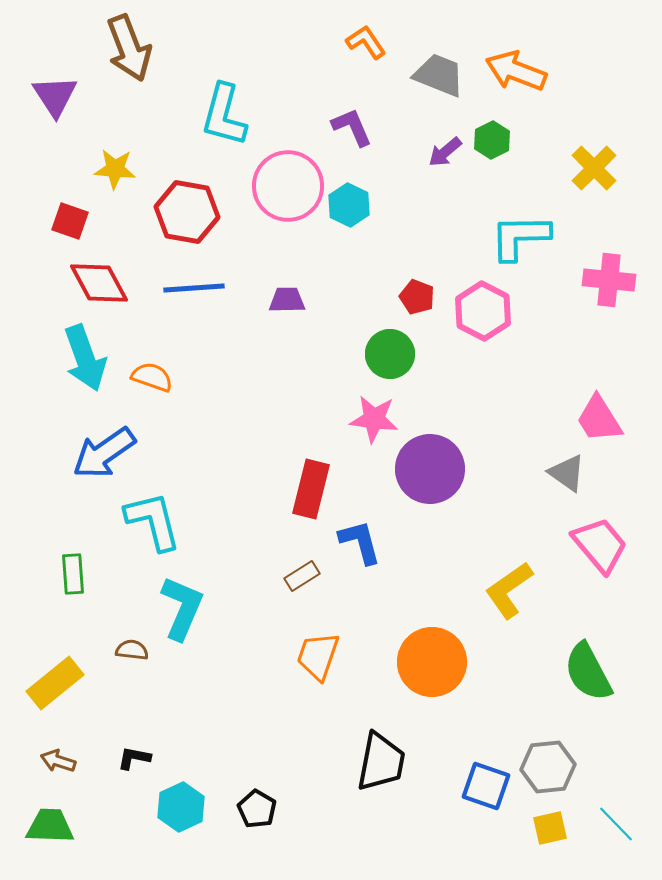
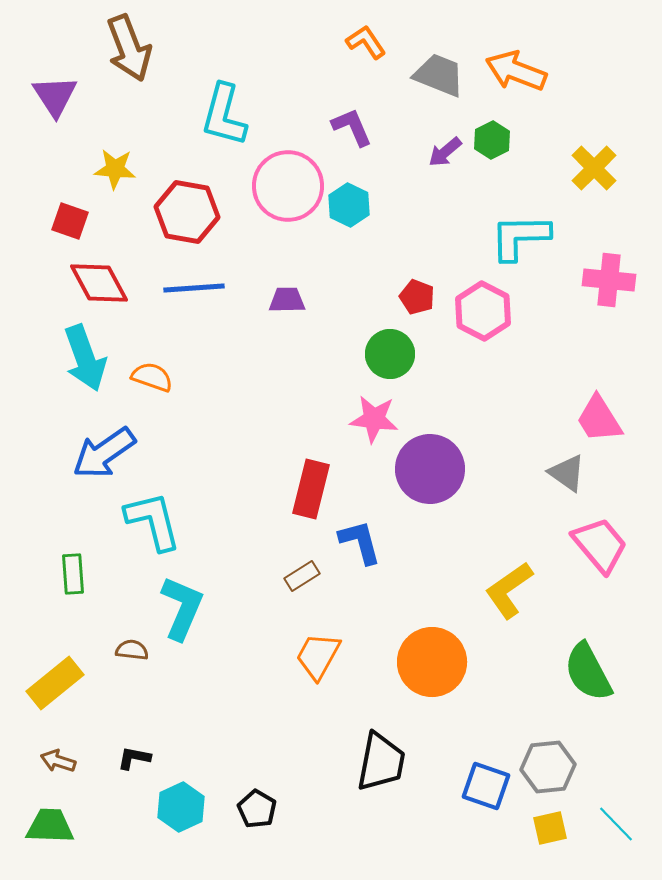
orange trapezoid at (318, 656): rotated 10 degrees clockwise
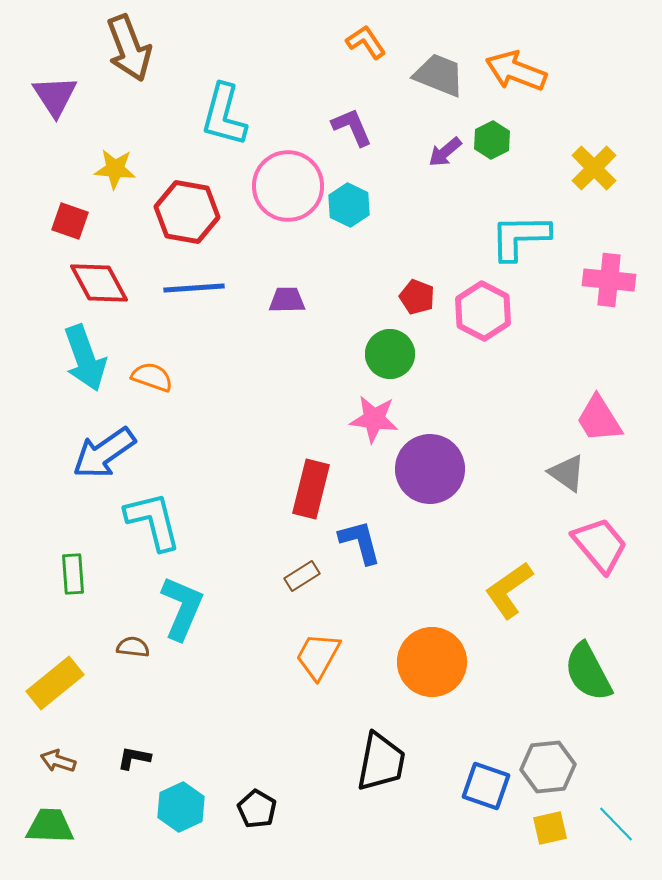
brown semicircle at (132, 650): moved 1 px right, 3 px up
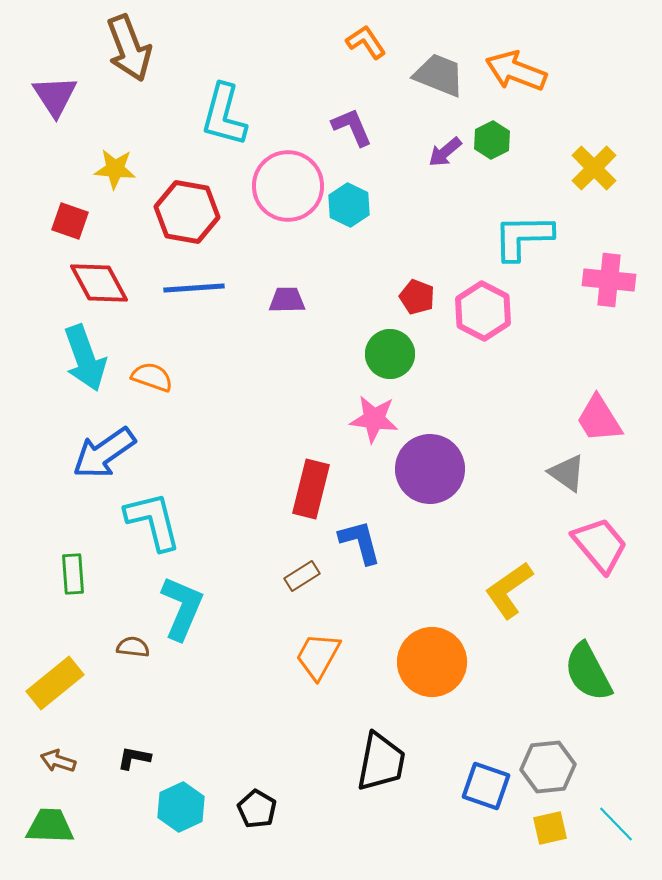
cyan L-shape at (520, 237): moved 3 px right
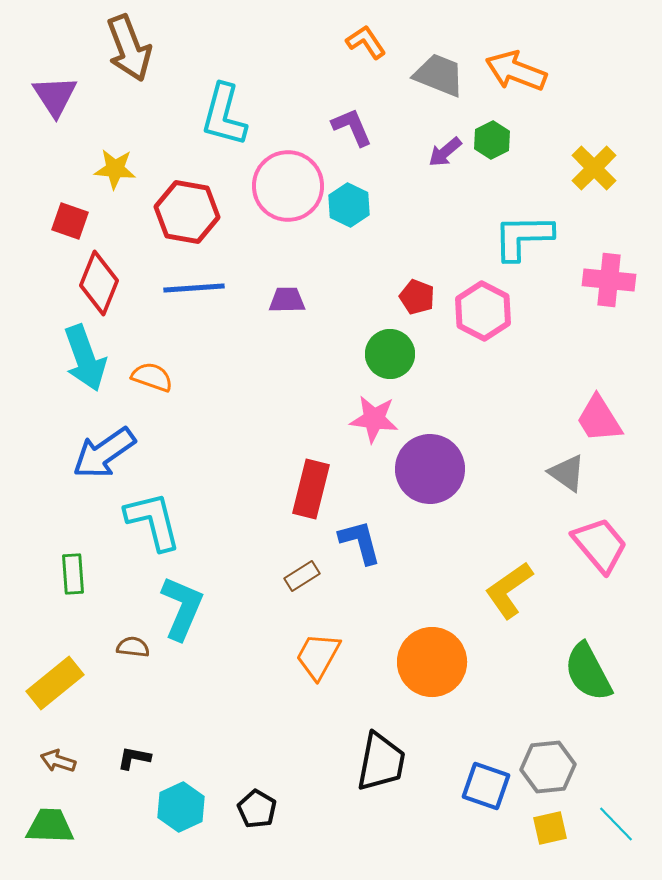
red diamond at (99, 283): rotated 50 degrees clockwise
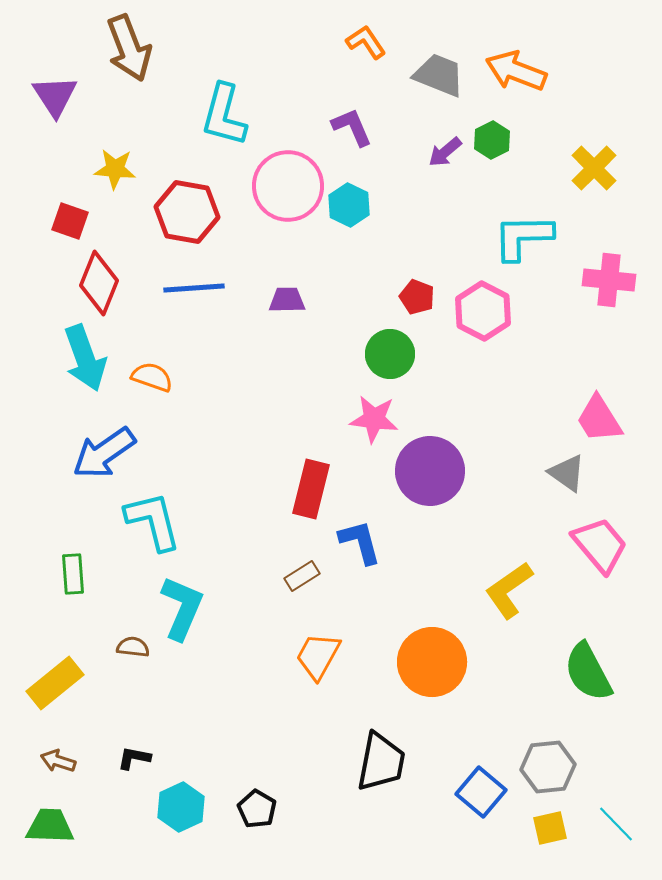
purple circle at (430, 469): moved 2 px down
blue square at (486, 786): moved 5 px left, 6 px down; rotated 21 degrees clockwise
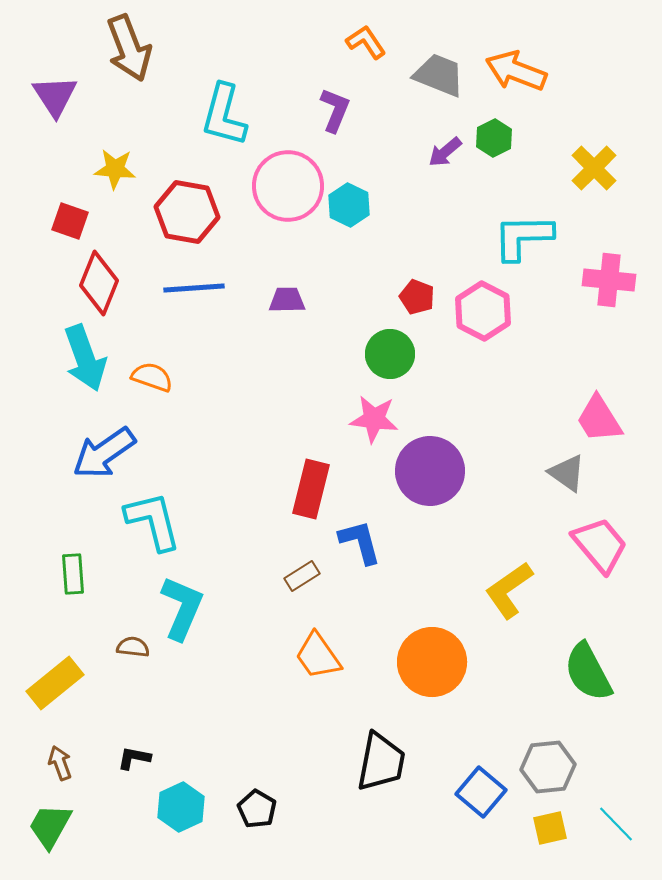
purple L-shape at (352, 127): moved 17 px left, 17 px up; rotated 45 degrees clockwise
green hexagon at (492, 140): moved 2 px right, 2 px up
orange trapezoid at (318, 656): rotated 64 degrees counterclockwise
brown arrow at (58, 761): moved 2 px right, 2 px down; rotated 52 degrees clockwise
green trapezoid at (50, 826): rotated 63 degrees counterclockwise
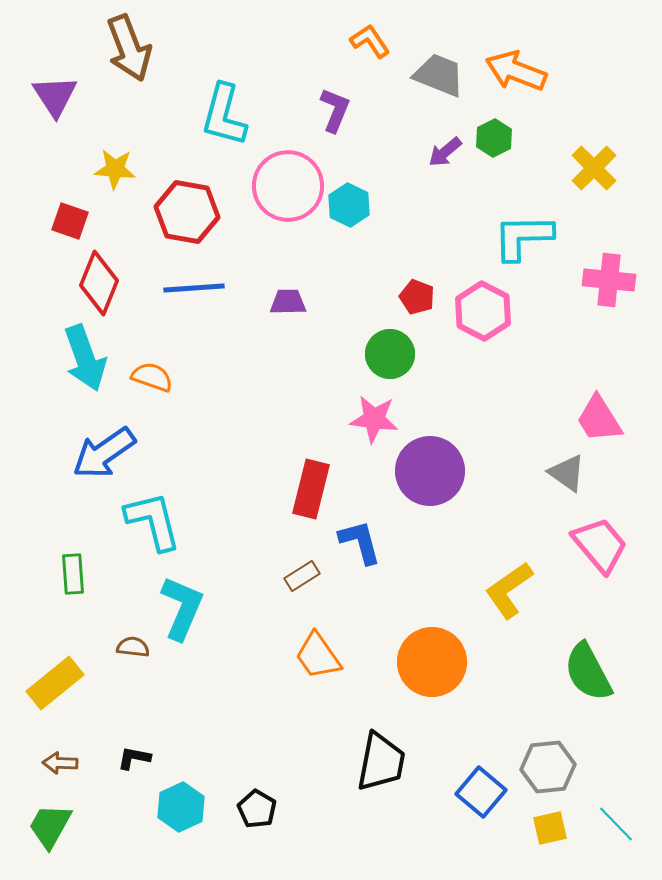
orange L-shape at (366, 42): moved 4 px right, 1 px up
purple trapezoid at (287, 300): moved 1 px right, 2 px down
brown arrow at (60, 763): rotated 68 degrees counterclockwise
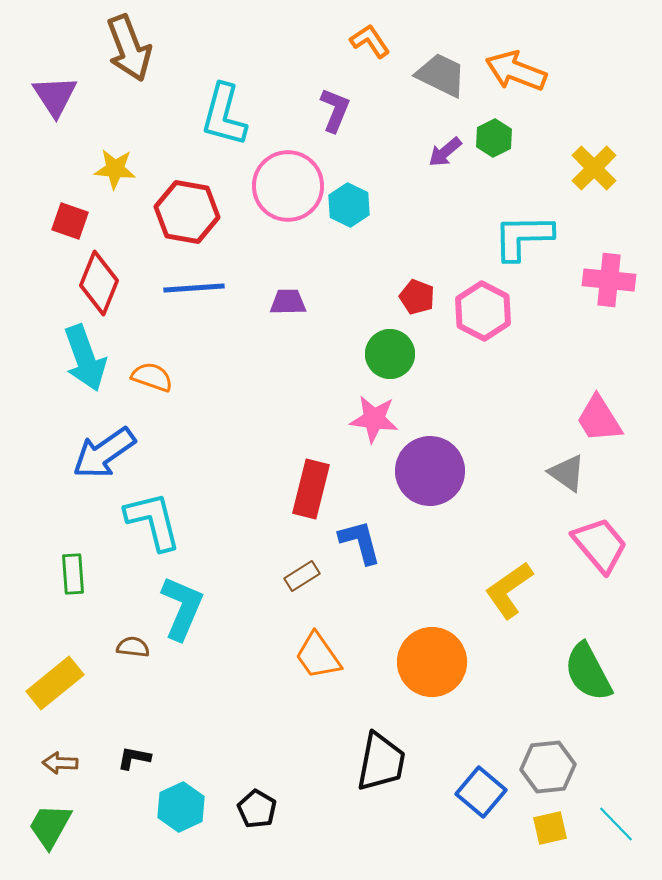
gray trapezoid at (439, 75): moved 2 px right; rotated 4 degrees clockwise
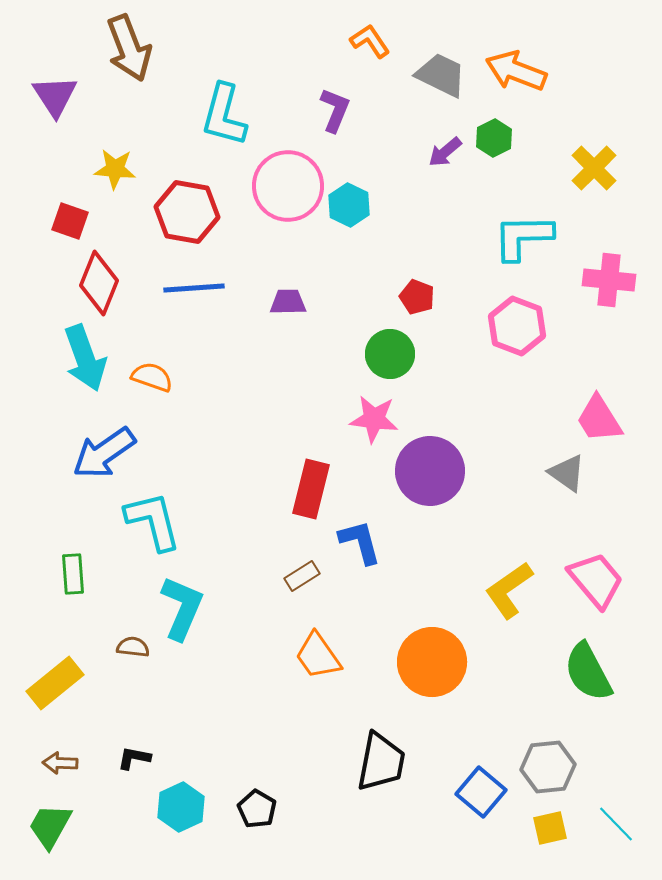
pink hexagon at (483, 311): moved 34 px right, 15 px down; rotated 6 degrees counterclockwise
pink trapezoid at (600, 545): moved 4 px left, 35 px down
